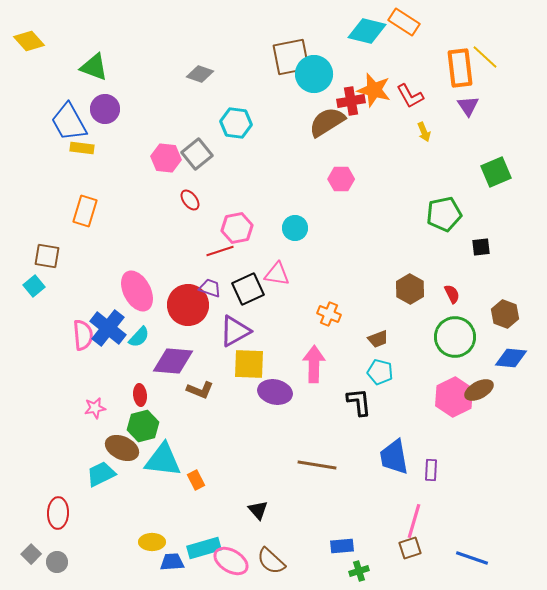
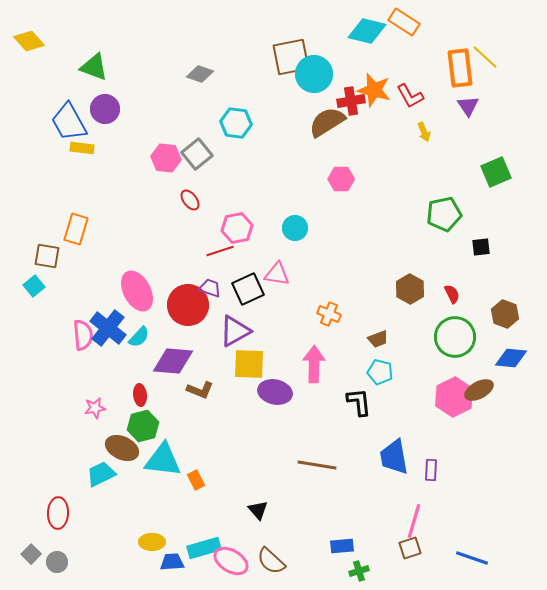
orange rectangle at (85, 211): moved 9 px left, 18 px down
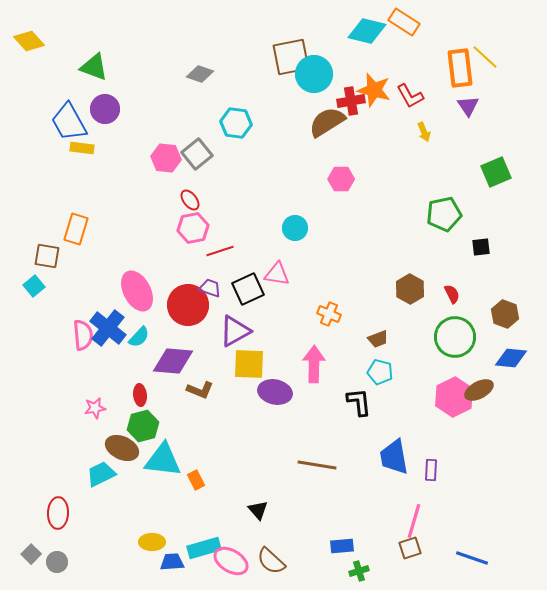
pink hexagon at (237, 228): moved 44 px left
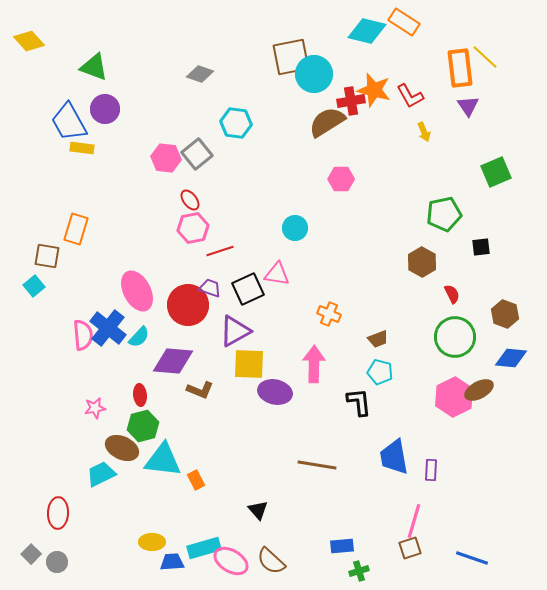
brown hexagon at (410, 289): moved 12 px right, 27 px up
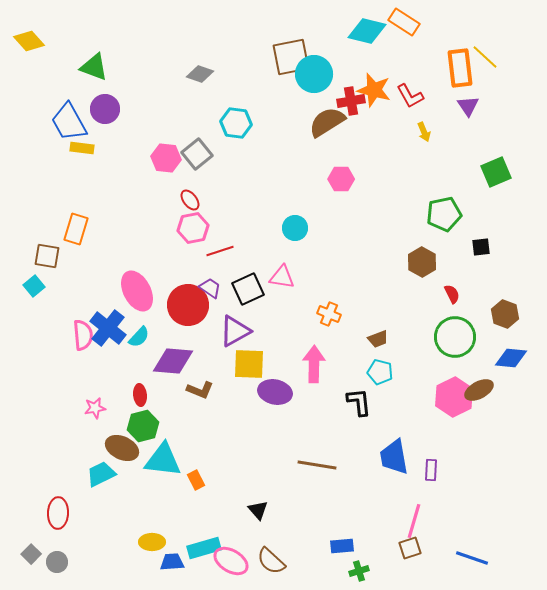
pink triangle at (277, 274): moved 5 px right, 3 px down
purple trapezoid at (210, 288): rotated 15 degrees clockwise
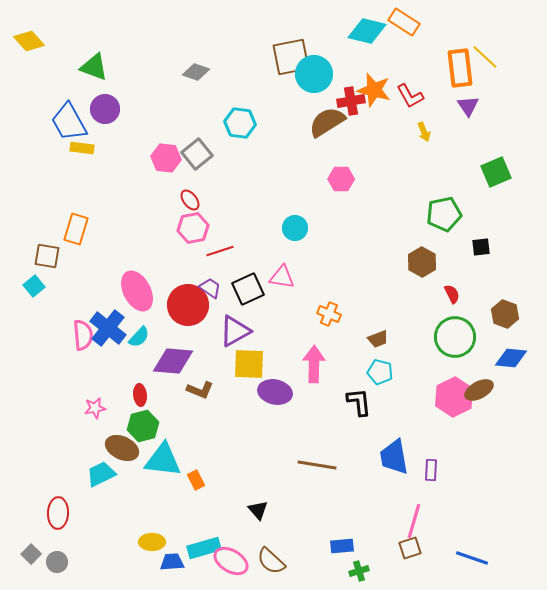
gray diamond at (200, 74): moved 4 px left, 2 px up
cyan hexagon at (236, 123): moved 4 px right
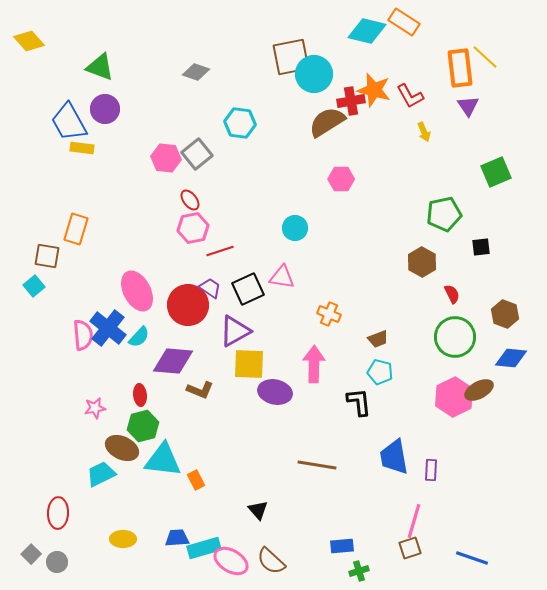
green triangle at (94, 67): moved 6 px right
yellow ellipse at (152, 542): moved 29 px left, 3 px up
blue trapezoid at (172, 562): moved 5 px right, 24 px up
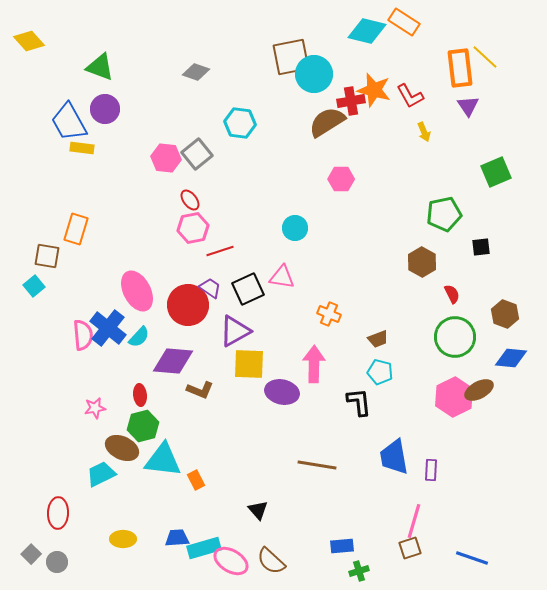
purple ellipse at (275, 392): moved 7 px right
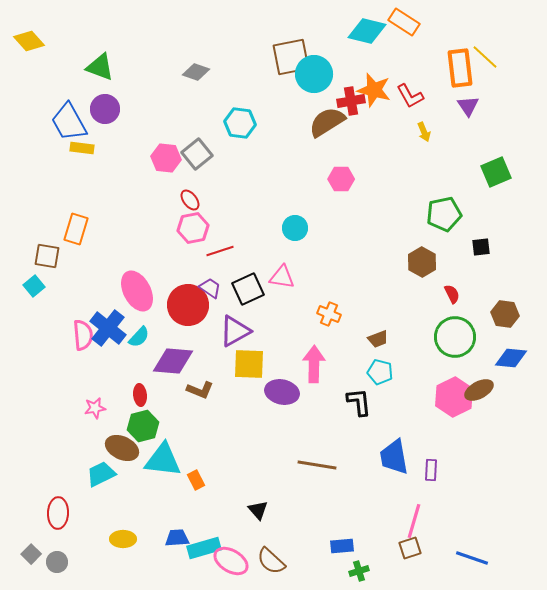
brown hexagon at (505, 314): rotated 12 degrees counterclockwise
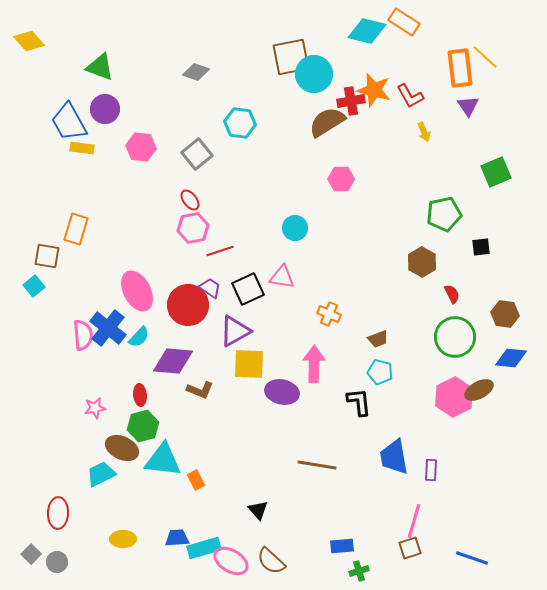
pink hexagon at (166, 158): moved 25 px left, 11 px up
